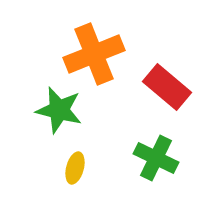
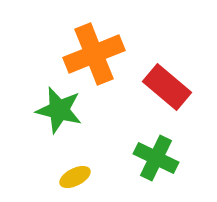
yellow ellipse: moved 9 px down; rotated 48 degrees clockwise
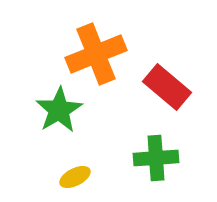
orange cross: moved 2 px right
green star: rotated 27 degrees clockwise
green cross: rotated 30 degrees counterclockwise
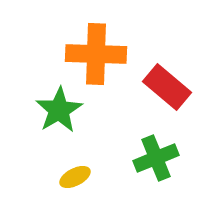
orange cross: rotated 24 degrees clockwise
green cross: rotated 18 degrees counterclockwise
